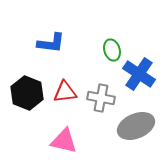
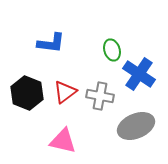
red triangle: rotated 30 degrees counterclockwise
gray cross: moved 1 px left, 2 px up
pink triangle: moved 1 px left
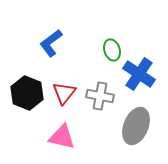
blue L-shape: rotated 136 degrees clockwise
red triangle: moved 1 px left, 1 px down; rotated 15 degrees counterclockwise
gray ellipse: rotated 45 degrees counterclockwise
pink triangle: moved 1 px left, 4 px up
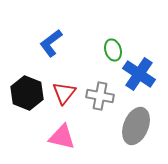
green ellipse: moved 1 px right
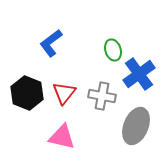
blue cross: rotated 20 degrees clockwise
gray cross: moved 2 px right
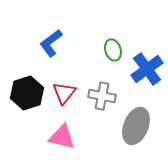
blue cross: moved 8 px right, 5 px up
black hexagon: rotated 20 degrees clockwise
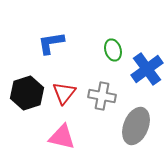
blue L-shape: rotated 28 degrees clockwise
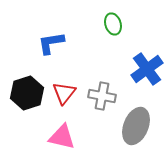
green ellipse: moved 26 px up
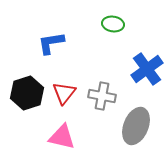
green ellipse: rotated 65 degrees counterclockwise
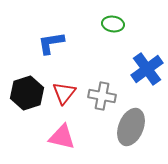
gray ellipse: moved 5 px left, 1 px down
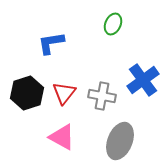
green ellipse: rotated 75 degrees counterclockwise
blue cross: moved 4 px left, 11 px down
gray ellipse: moved 11 px left, 14 px down
pink triangle: rotated 16 degrees clockwise
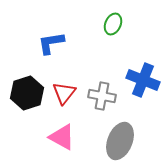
blue cross: rotated 32 degrees counterclockwise
